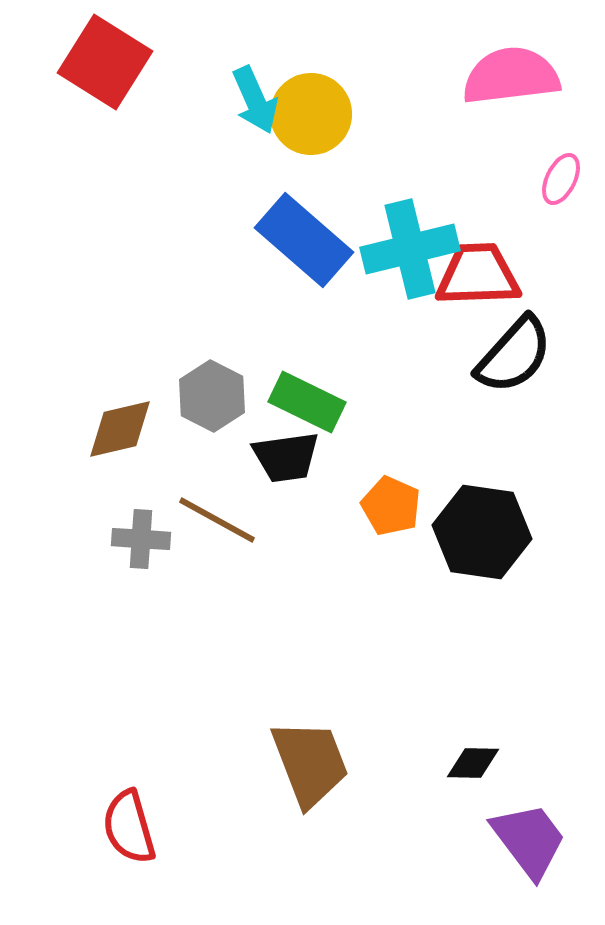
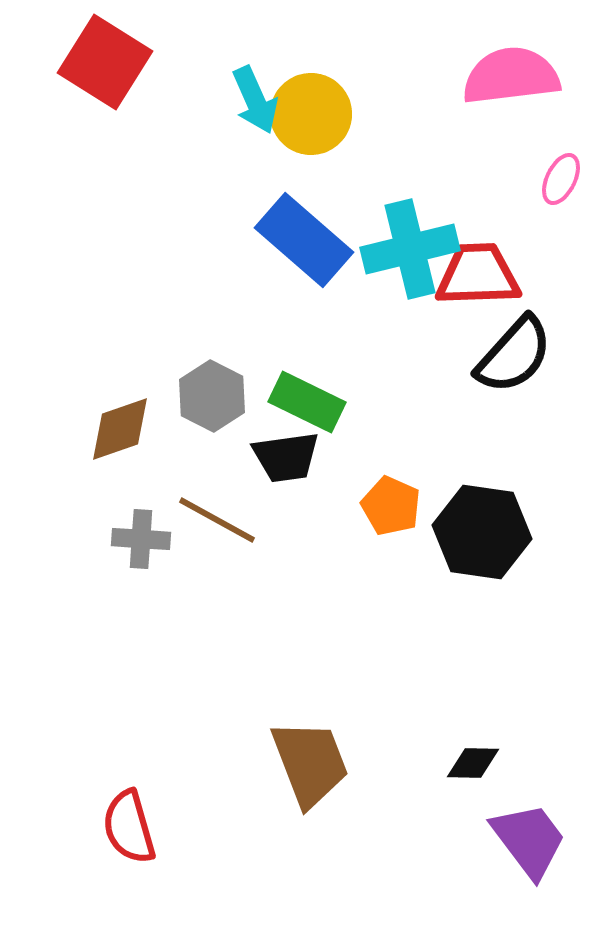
brown diamond: rotated 6 degrees counterclockwise
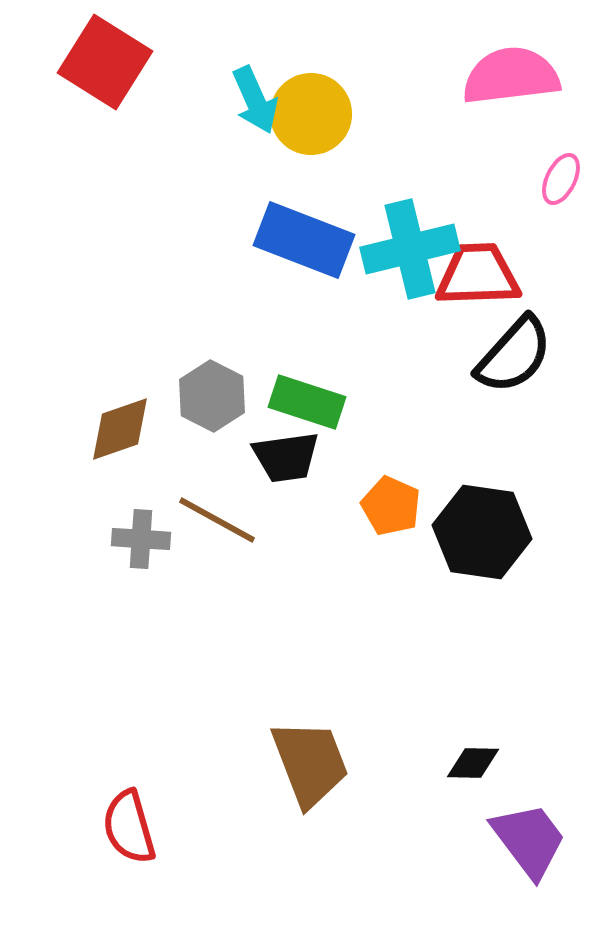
blue rectangle: rotated 20 degrees counterclockwise
green rectangle: rotated 8 degrees counterclockwise
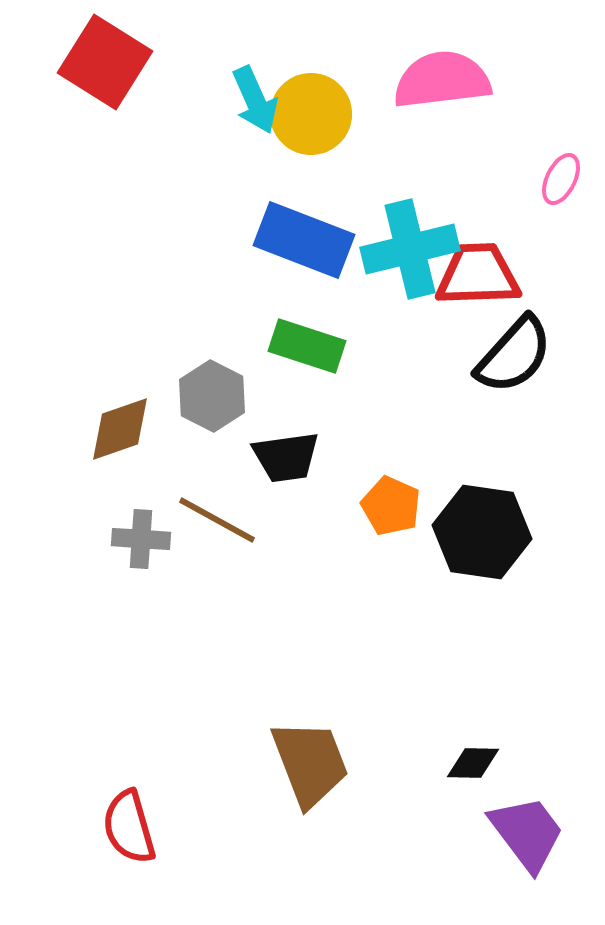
pink semicircle: moved 69 px left, 4 px down
green rectangle: moved 56 px up
purple trapezoid: moved 2 px left, 7 px up
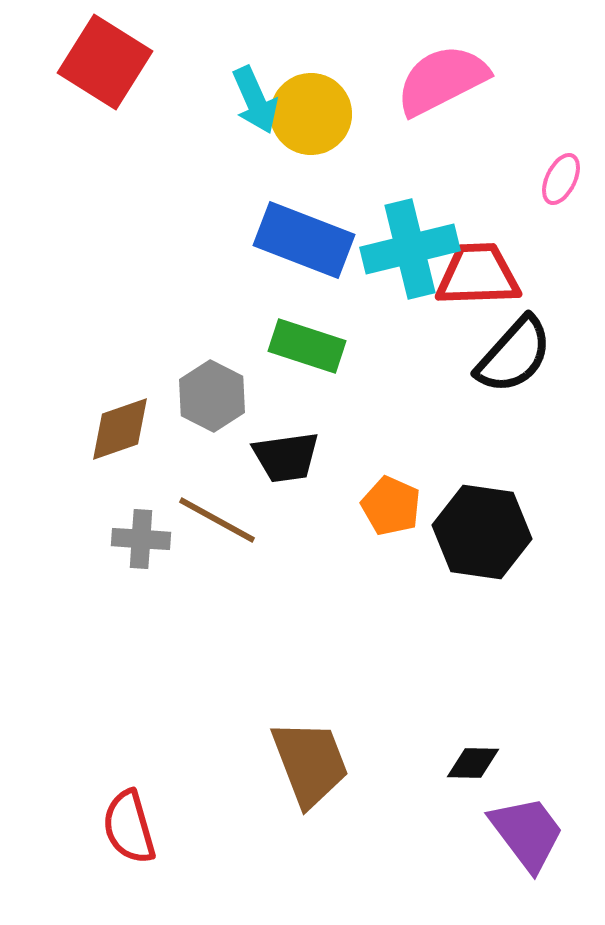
pink semicircle: rotated 20 degrees counterclockwise
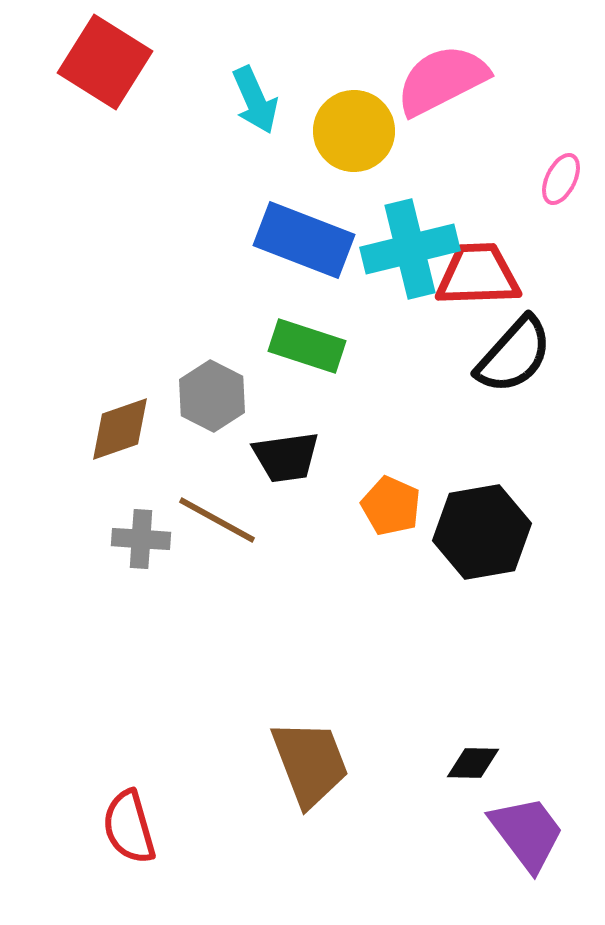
yellow circle: moved 43 px right, 17 px down
black hexagon: rotated 18 degrees counterclockwise
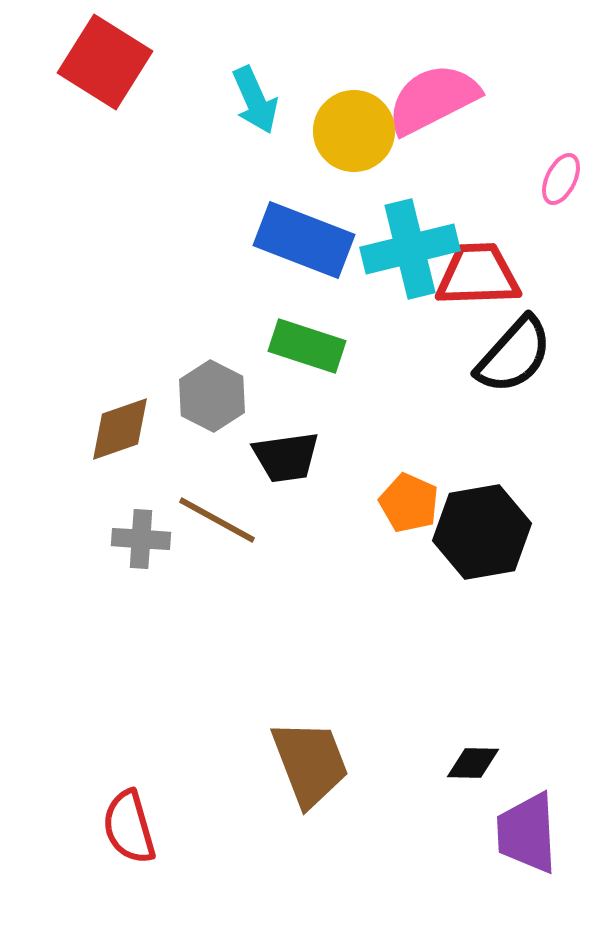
pink semicircle: moved 9 px left, 19 px down
orange pentagon: moved 18 px right, 3 px up
purple trapezoid: rotated 146 degrees counterclockwise
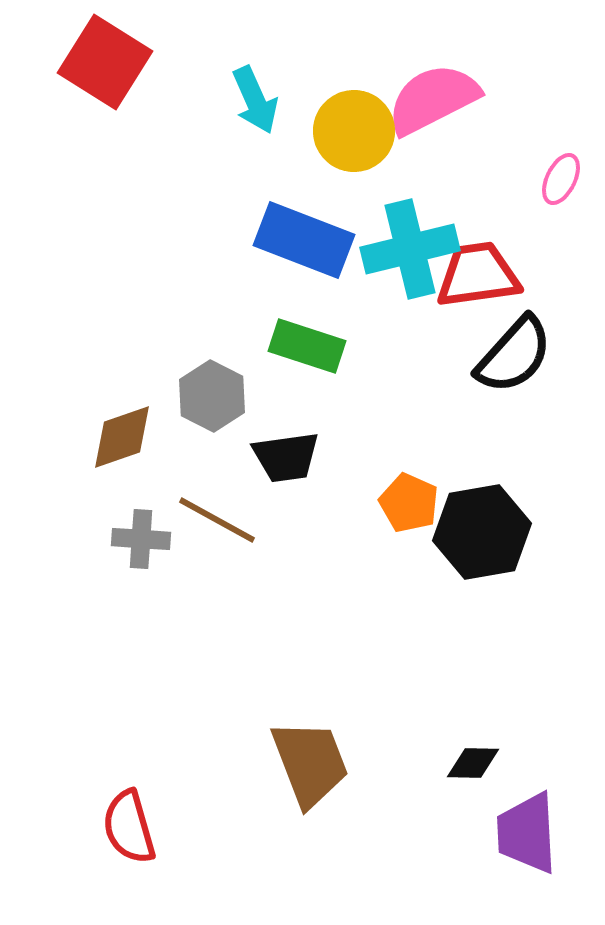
red trapezoid: rotated 6 degrees counterclockwise
brown diamond: moved 2 px right, 8 px down
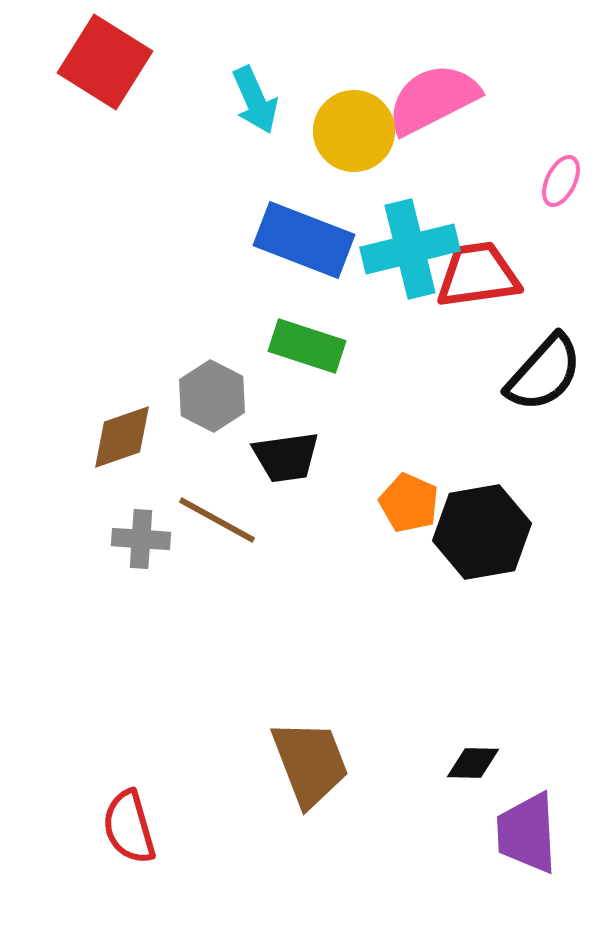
pink ellipse: moved 2 px down
black semicircle: moved 30 px right, 18 px down
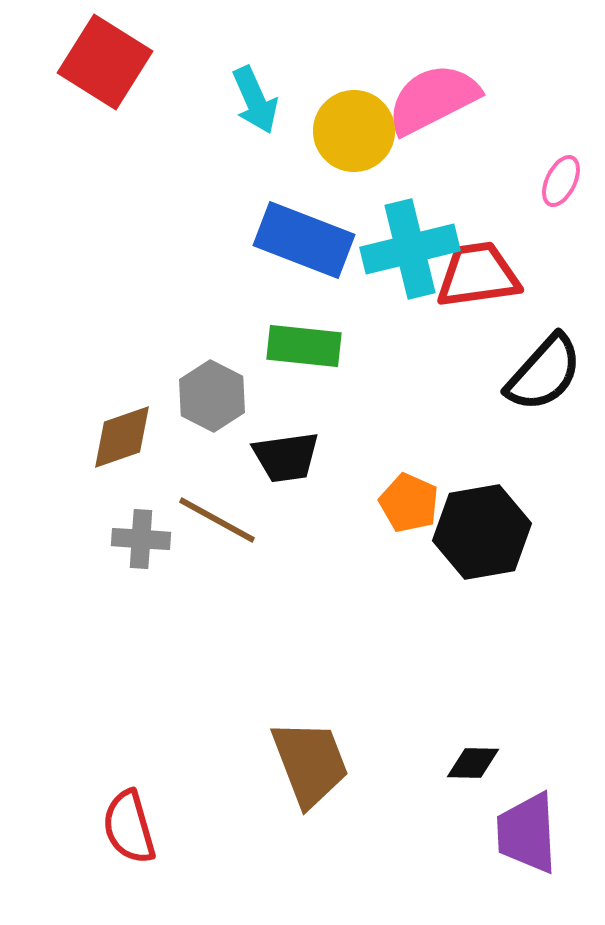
green rectangle: moved 3 px left; rotated 12 degrees counterclockwise
